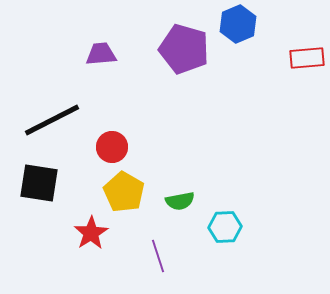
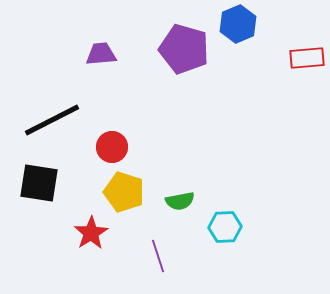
yellow pentagon: rotated 12 degrees counterclockwise
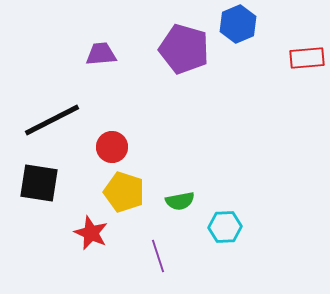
red star: rotated 16 degrees counterclockwise
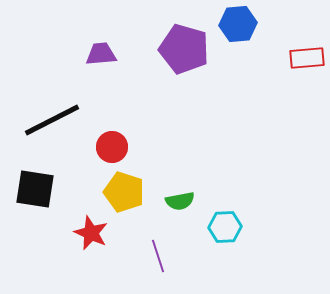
blue hexagon: rotated 18 degrees clockwise
black square: moved 4 px left, 6 px down
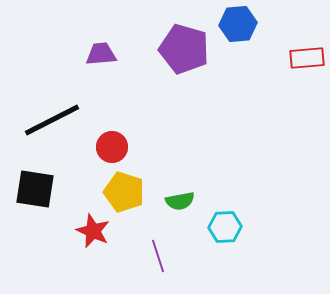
red star: moved 2 px right, 2 px up
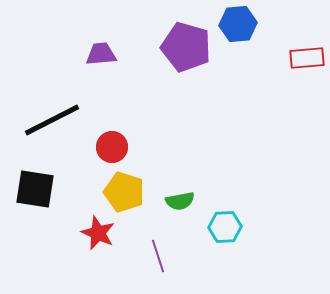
purple pentagon: moved 2 px right, 2 px up
red star: moved 5 px right, 2 px down
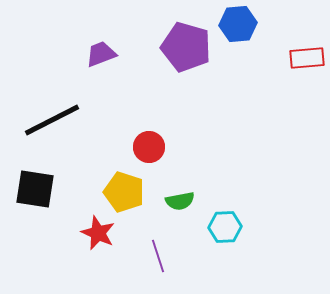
purple trapezoid: rotated 16 degrees counterclockwise
red circle: moved 37 px right
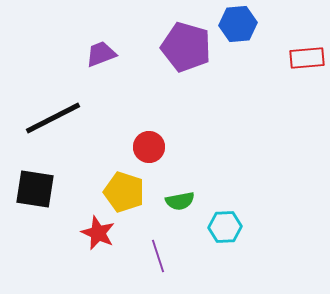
black line: moved 1 px right, 2 px up
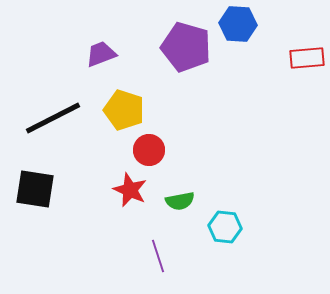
blue hexagon: rotated 9 degrees clockwise
red circle: moved 3 px down
yellow pentagon: moved 82 px up
cyan hexagon: rotated 8 degrees clockwise
red star: moved 32 px right, 43 px up
